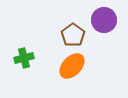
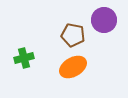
brown pentagon: rotated 25 degrees counterclockwise
orange ellipse: moved 1 px right, 1 px down; rotated 16 degrees clockwise
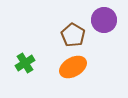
brown pentagon: rotated 20 degrees clockwise
green cross: moved 1 px right, 5 px down; rotated 18 degrees counterclockwise
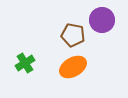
purple circle: moved 2 px left
brown pentagon: rotated 20 degrees counterclockwise
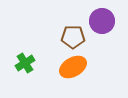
purple circle: moved 1 px down
brown pentagon: moved 2 px down; rotated 10 degrees counterclockwise
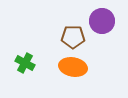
green cross: rotated 30 degrees counterclockwise
orange ellipse: rotated 40 degrees clockwise
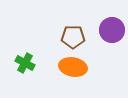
purple circle: moved 10 px right, 9 px down
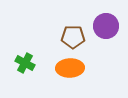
purple circle: moved 6 px left, 4 px up
orange ellipse: moved 3 px left, 1 px down; rotated 12 degrees counterclockwise
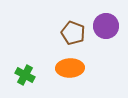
brown pentagon: moved 4 px up; rotated 20 degrees clockwise
green cross: moved 12 px down
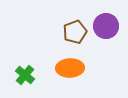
brown pentagon: moved 2 px right, 1 px up; rotated 30 degrees clockwise
green cross: rotated 12 degrees clockwise
